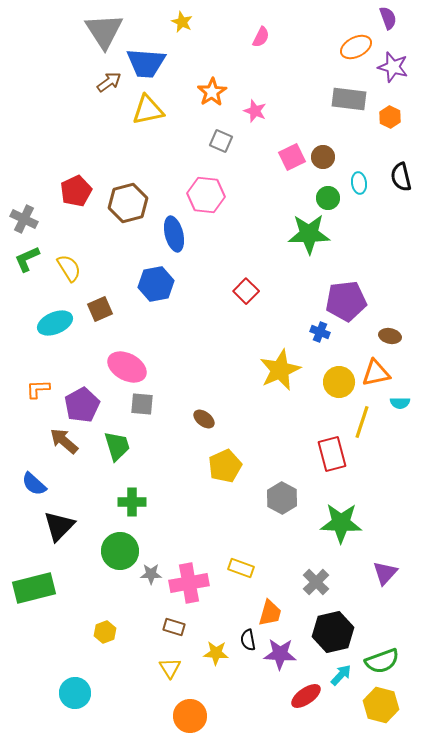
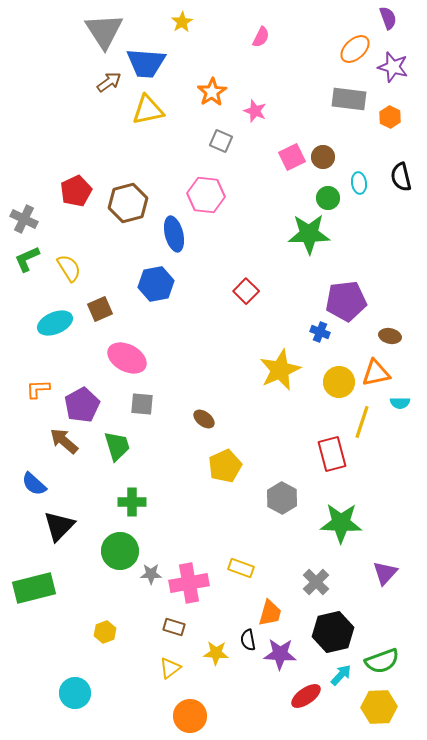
yellow star at (182, 22): rotated 15 degrees clockwise
orange ellipse at (356, 47): moved 1 px left, 2 px down; rotated 16 degrees counterclockwise
pink ellipse at (127, 367): moved 9 px up
yellow triangle at (170, 668): rotated 25 degrees clockwise
yellow hexagon at (381, 705): moved 2 px left, 2 px down; rotated 16 degrees counterclockwise
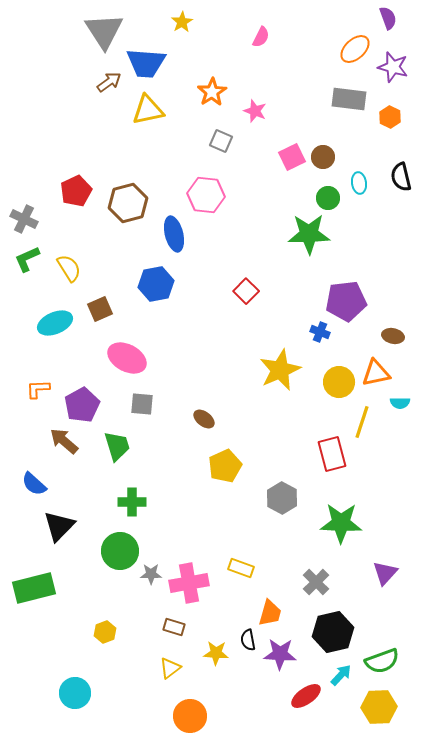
brown ellipse at (390, 336): moved 3 px right
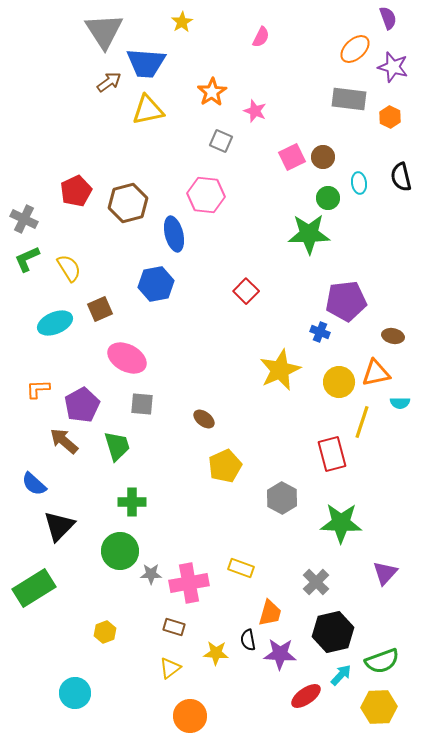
green rectangle at (34, 588): rotated 18 degrees counterclockwise
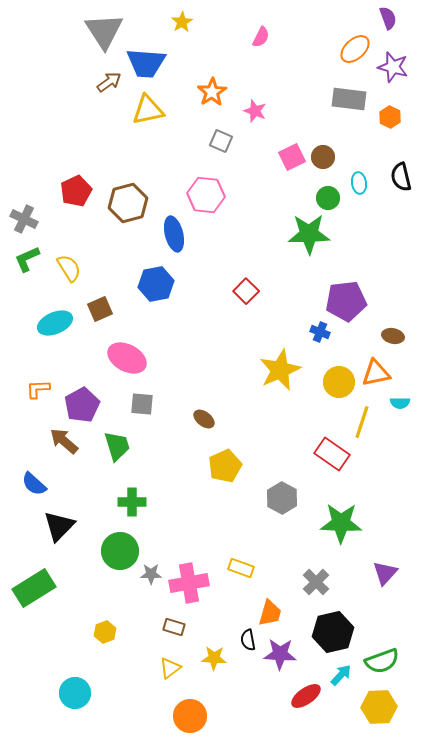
red rectangle at (332, 454): rotated 40 degrees counterclockwise
yellow star at (216, 653): moved 2 px left, 5 px down
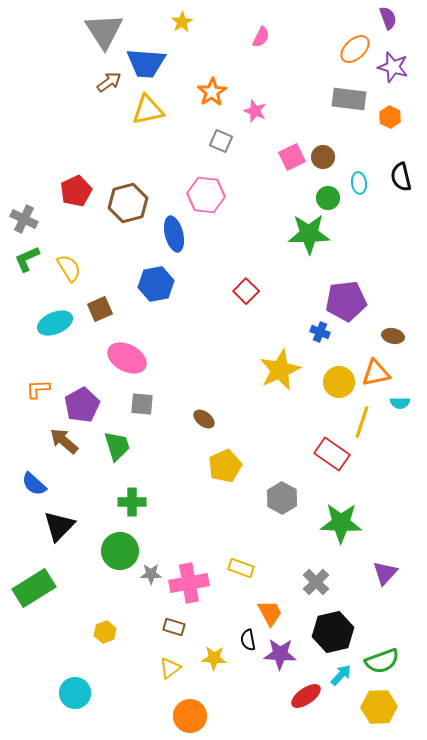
orange trapezoid at (270, 613): rotated 44 degrees counterclockwise
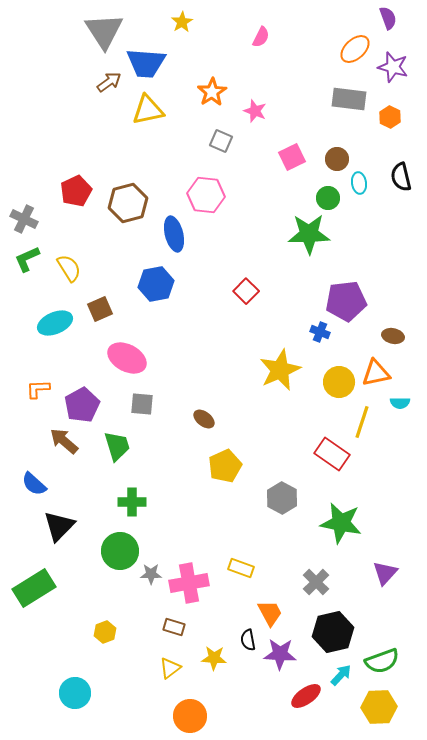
brown circle at (323, 157): moved 14 px right, 2 px down
green star at (341, 523): rotated 9 degrees clockwise
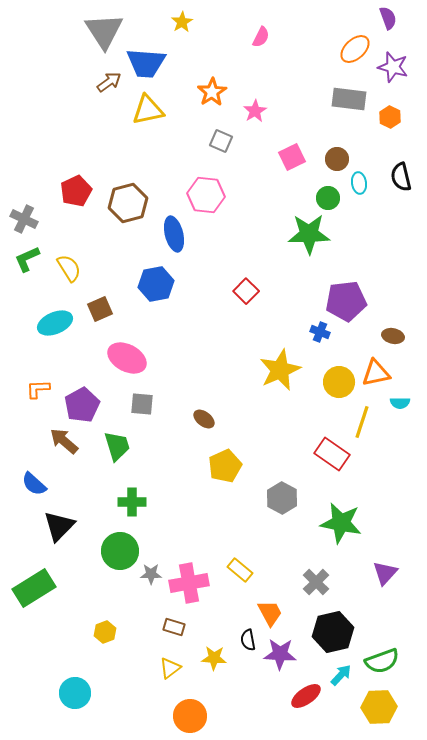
pink star at (255, 111): rotated 20 degrees clockwise
yellow rectangle at (241, 568): moved 1 px left, 2 px down; rotated 20 degrees clockwise
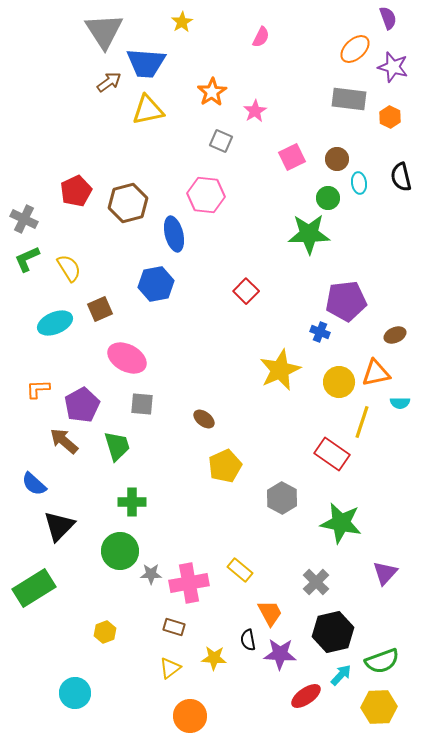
brown ellipse at (393, 336): moved 2 px right, 1 px up; rotated 35 degrees counterclockwise
